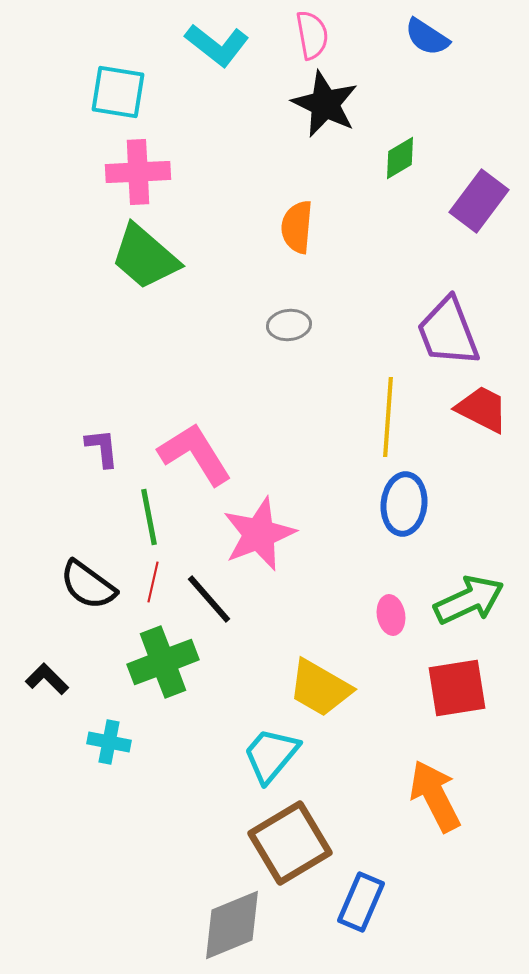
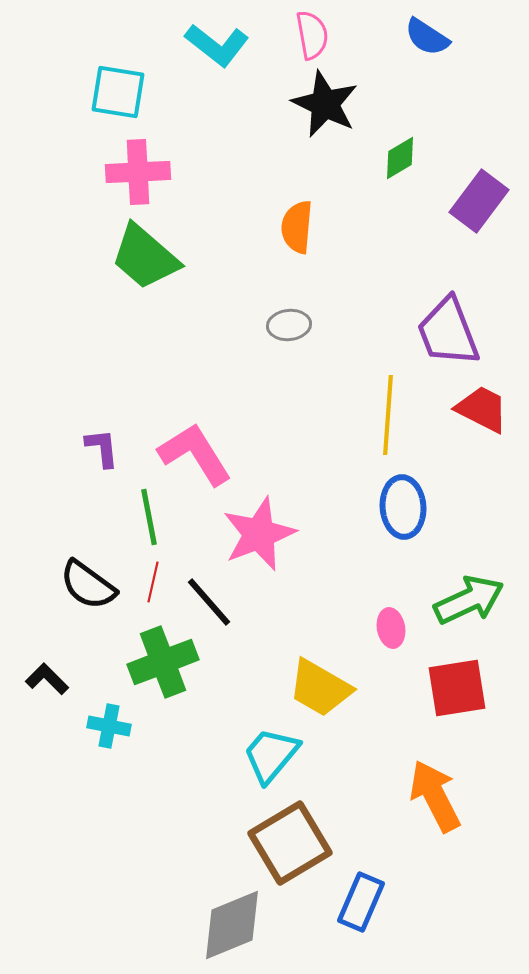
yellow line: moved 2 px up
blue ellipse: moved 1 px left, 3 px down; rotated 10 degrees counterclockwise
black line: moved 3 px down
pink ellipse: moved 13 px down
cyan cross: moved 16 px up
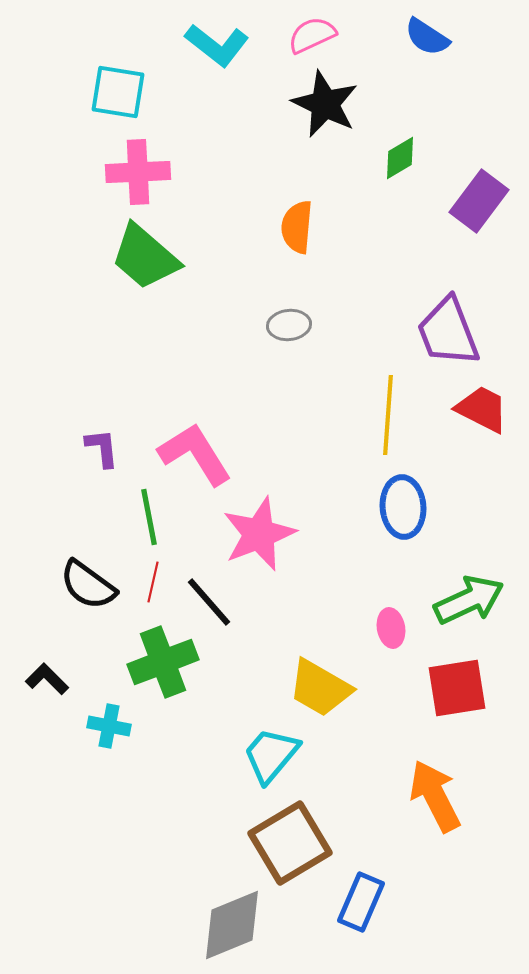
pink semicircle: rotated 105 degrees counterclockwise
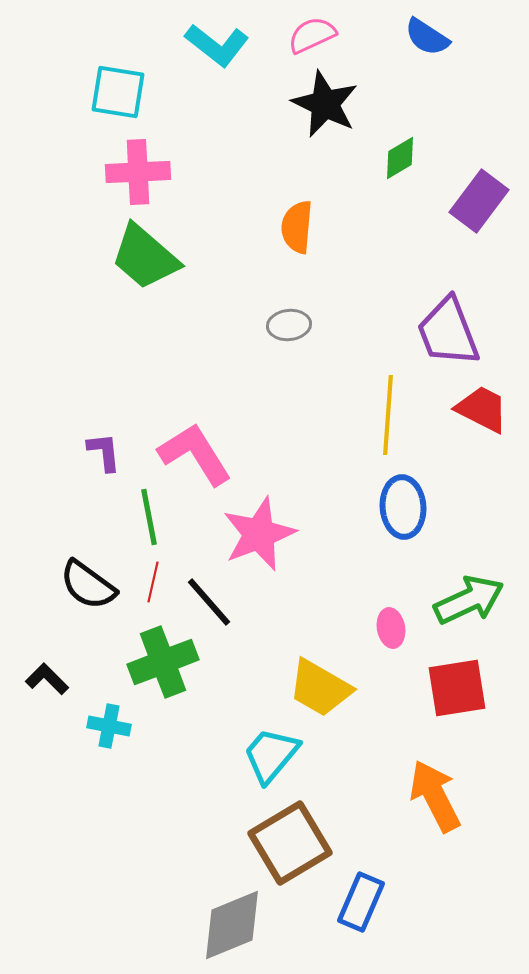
purple L-shape: moved 2 px right, 4 px down
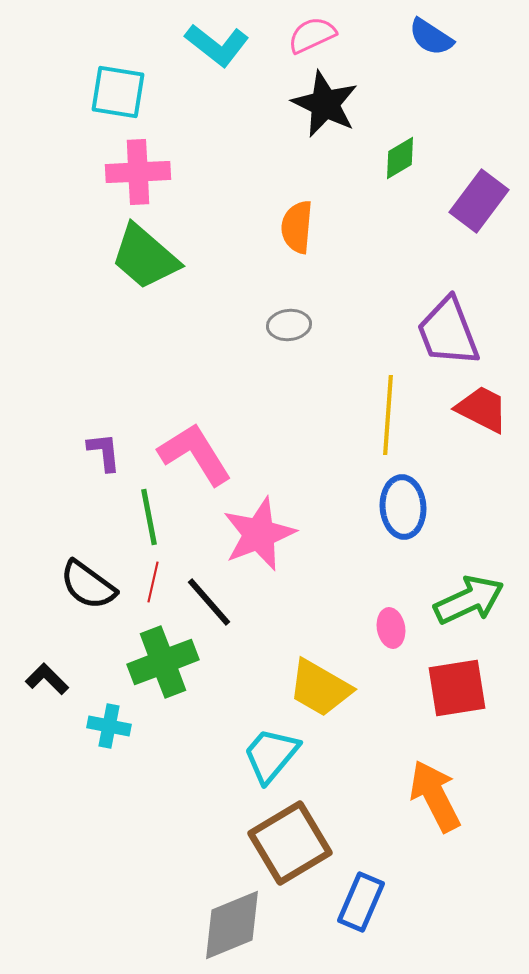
blue semicircle: moved 4 px right
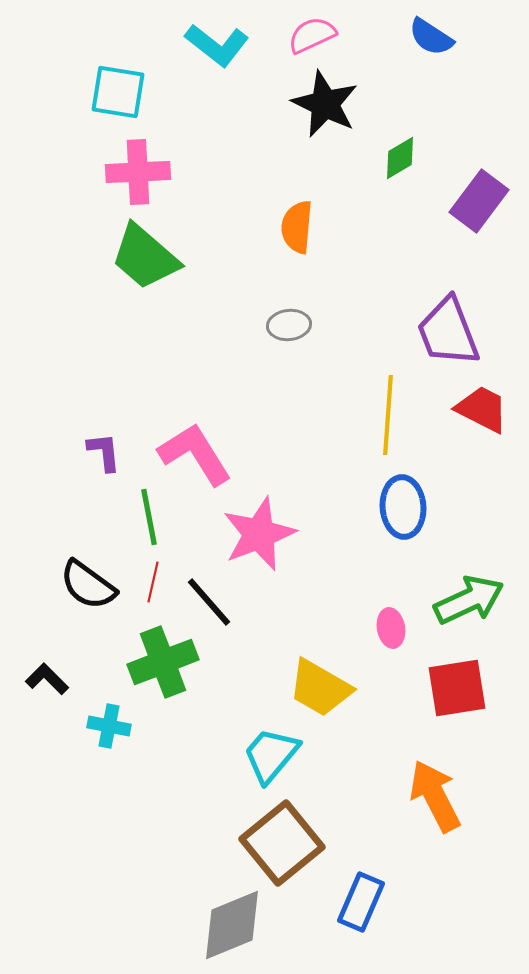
brown square: moved 8 px left; rotated 8 degrees counterclockwise
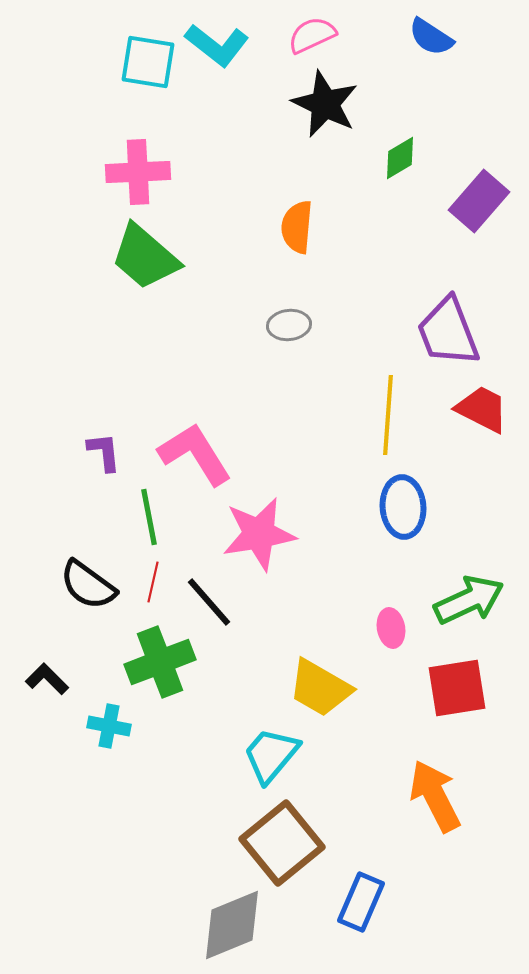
cyan square: moved 30 px right, 30 px up
purple rectangle: rotated 4 degrees clockwise
pink star: rotated 12 degrees clockwise
green cross: moved 3 px left
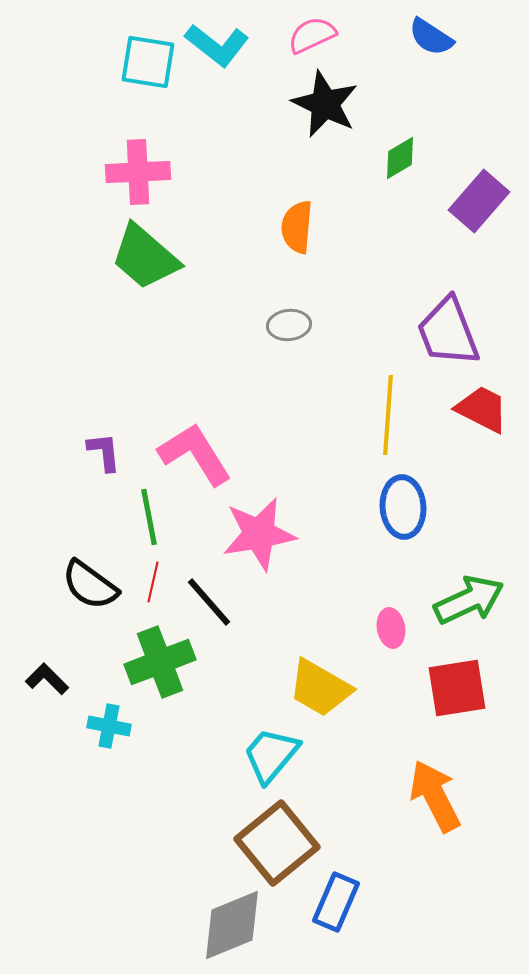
black semicircle: moved 2 px right
brown square: moved 5 px left
blue rectangle: moved 25 px left
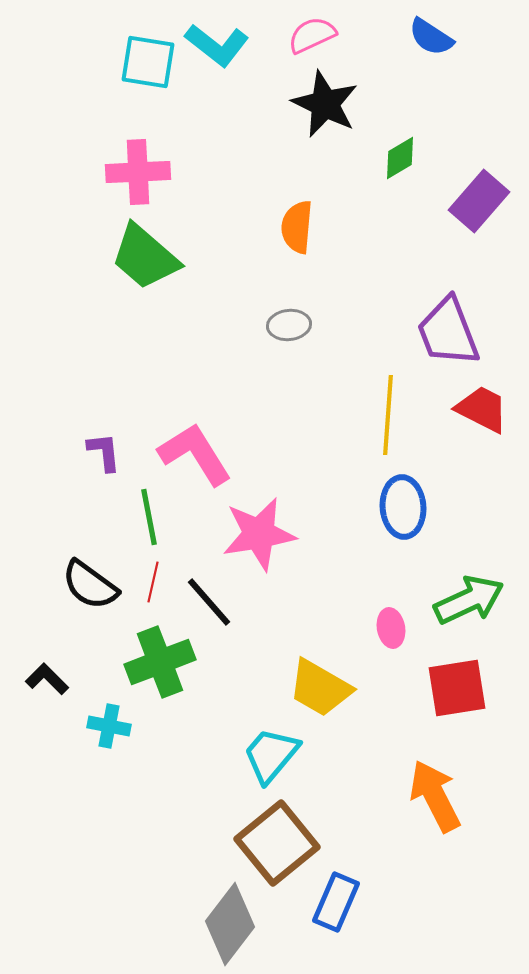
gray diamond: moved 2 px left, 1 px up; rotated 30 degrees counterclockwise
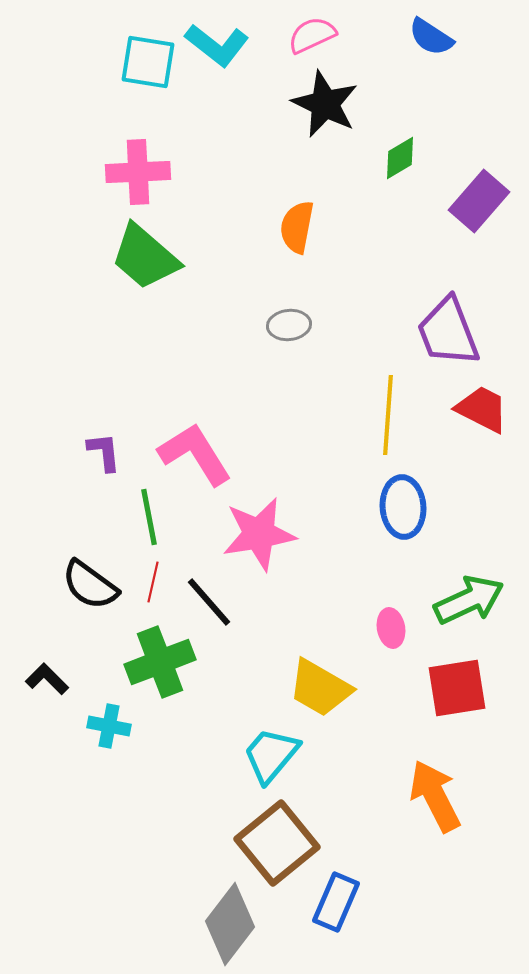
orange semicircle: rotated 6 degrees clockwise
